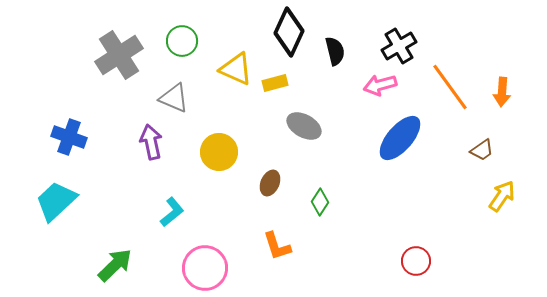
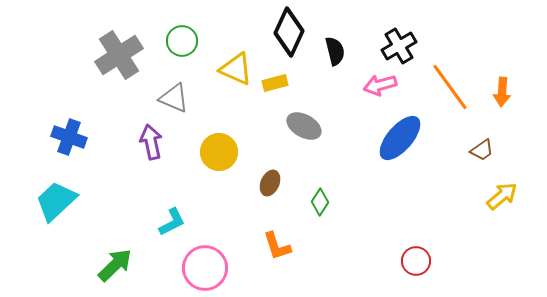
yellow arrow: rotated 16 degrees clockwise
cyan L-shape: moved 10 px down; rotated 12 degrees clockwise
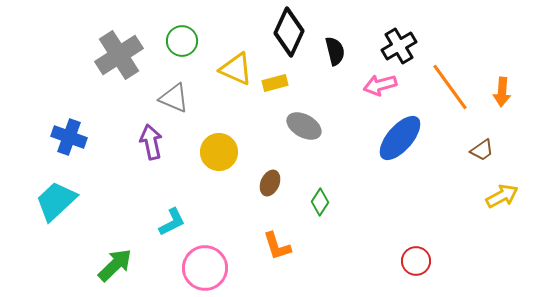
yellow arrow: rotated 12 degrees clockwise
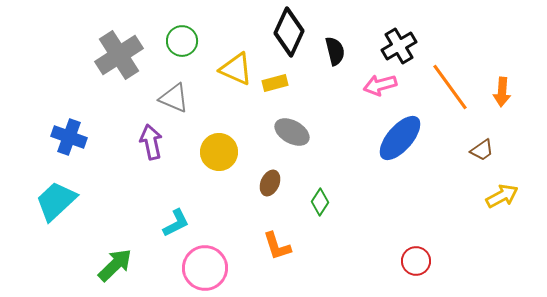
gray ellipse: moved 12 px left, 6 px down
cyan L-shape: moved 4 px right, 1 px down
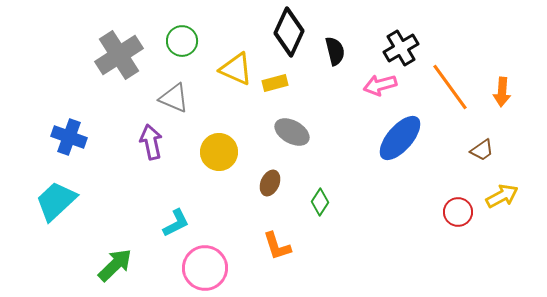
black cross: moved 2 px right, 2 px down
red circle: moved 42 px right, 49 px up
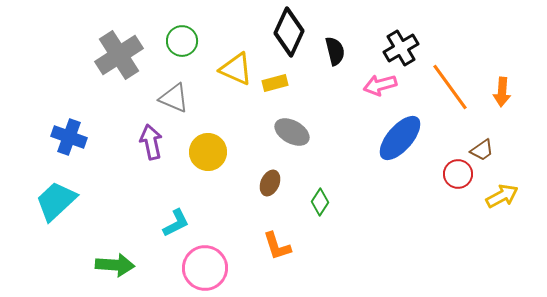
yellow circle: moved 11 px left
red circle: moved 38 px up
green arrow: rotated 48 degrees clockwise
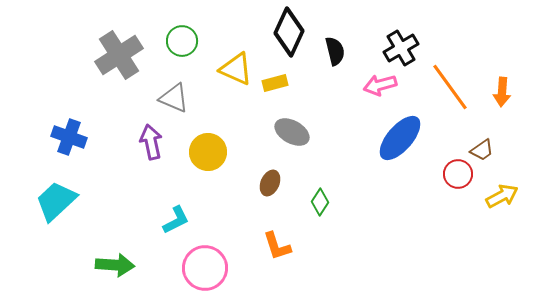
cyan L-shape: moved 3 px up
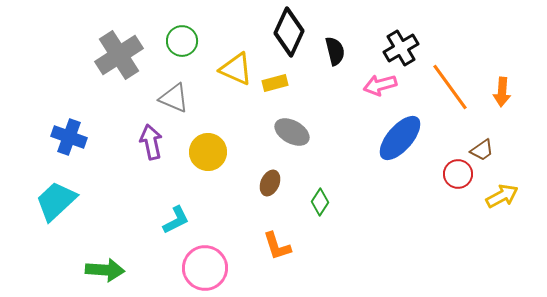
green arrow: moved 10 px left, 5 px down
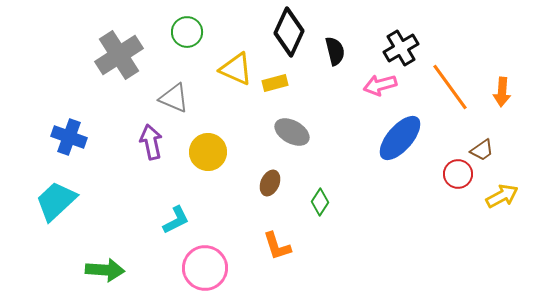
green circle: moved 5 px right, 9 px up
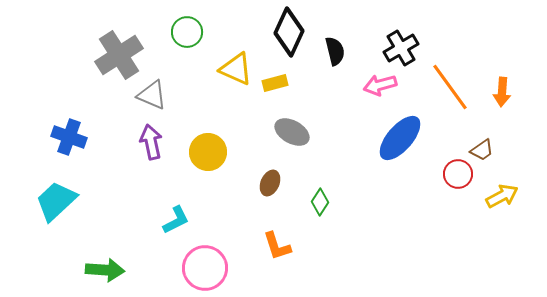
gray triangle: moved 22 px left, 3 px up
